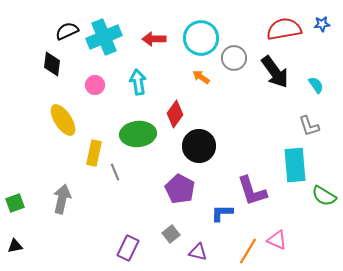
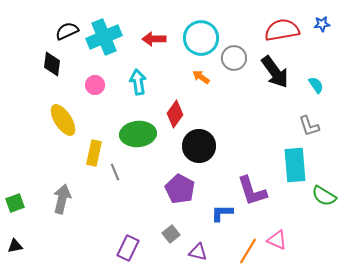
red semicircle: moved 2 px left, 1 px down
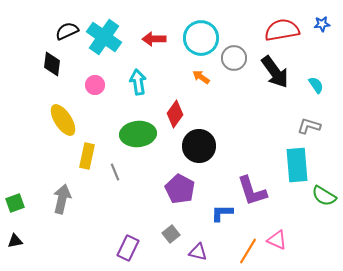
cyan cross: rotated 32 degrees counterclockwise
gray L-shape: rotated 125 degrees clockwise
yellow rectangle: moved 7 px left, 3 px down
cyan rectangle: moved 2 px right
black triangle: moved 5 px up
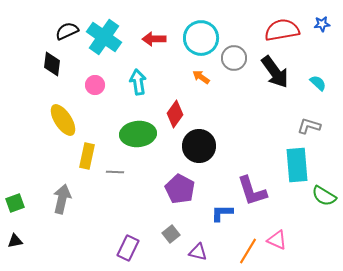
cyan semicircle: moved 2 px right, 2 px up; rotated 12 degrees counterclockwise
gray line: rotated 66 degrees counterclockwise
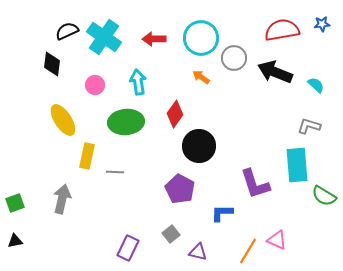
black arrow: rotated 148 degrees clockwise
cyan semicircle: moved 2 px left, 2 px down
green ellipse: moved 12 px left, 12 px up
purple L-shape: moved 3 px right, 7 px up
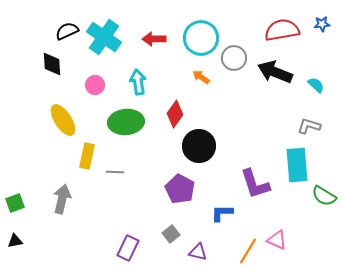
black diamond: rotated 10 degrees counterclockwise
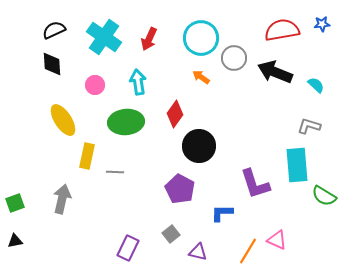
black semicircle: moved 13 px left, 1 px up
red arrow: moved 5 px left; rotated 65 degrees counterclockwise
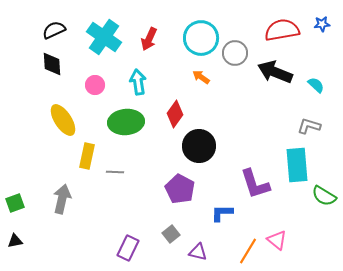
gray circle: moved 1 px right, 5 px up
pink triangle: rotated 15 degrees clockwise
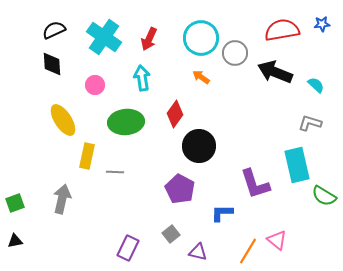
cyan arrow: moved 4 px right, 4 px up
gray L-shape: moved 1 px right, 3 px up
cyan rectangle: rotated 8 degrees counterclockwise
